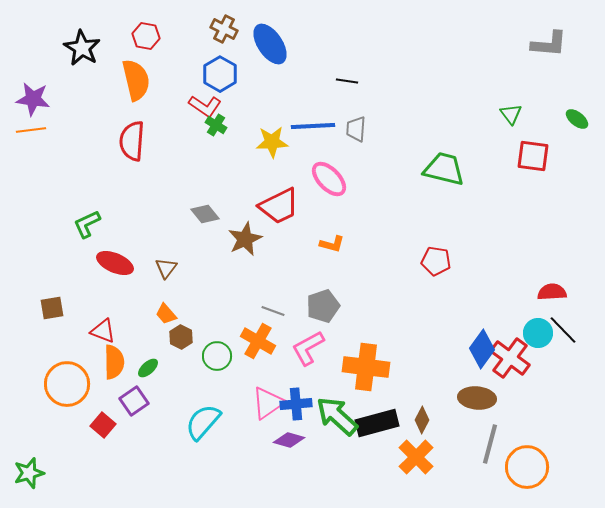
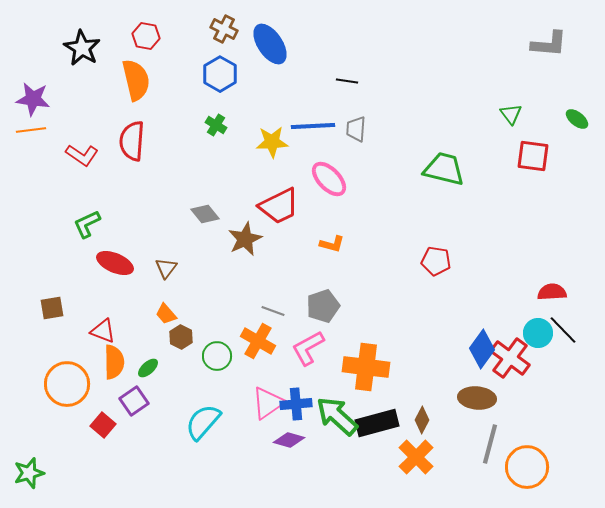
red L-shape at (205, 106): moved 123 px left, 49 px down
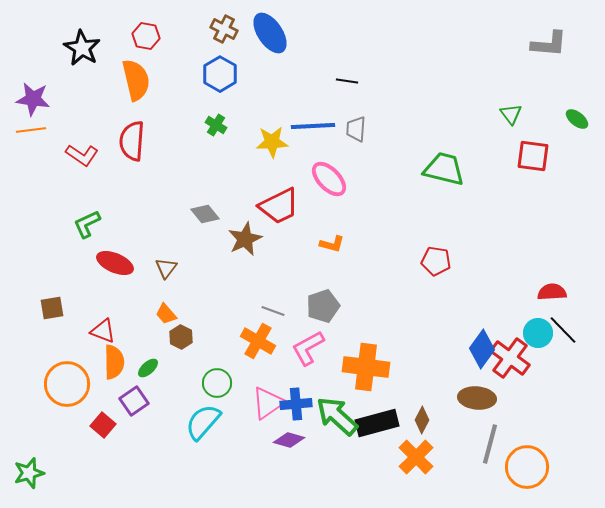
blue ellipse at (270, 44): moved 11 px up
green circle at (217, 356): moved 27 px down
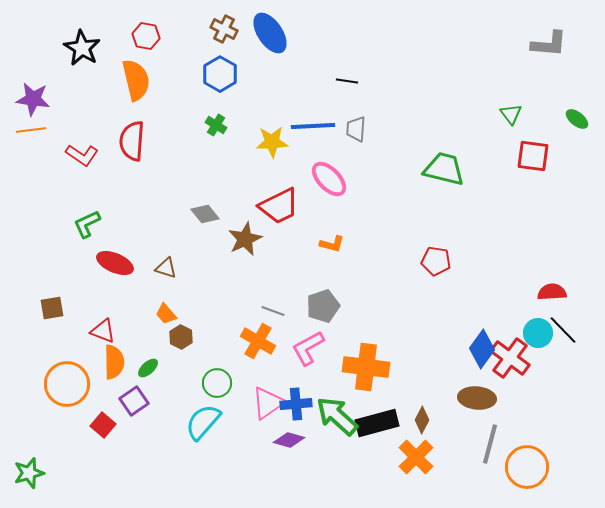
brown triangle at (166, 268): rotated 50 degrees counterclockwise
